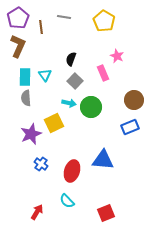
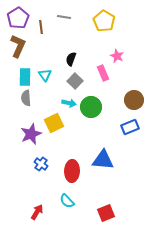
red ellipse: rotated 15 degrees counterclockwise
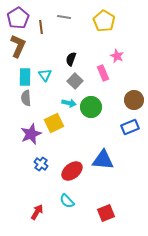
red ellipse: rotated 50 degrees clockwise
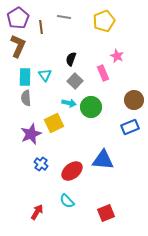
yellow pentagon: rotated 20 degrees clockwise
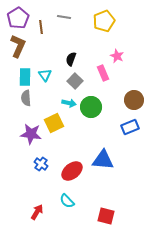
purple star: rotated 30 degrees clockwise
red square: moved 3 px down; rotated 36 degrees clockwise
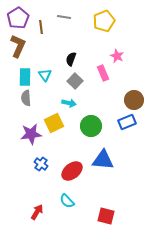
green circle: moved 19 px down
blue rectangle: moved 3 px left, 5 px up
purple star: rotated 15 degrees counterclockwise
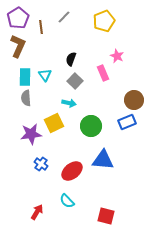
gray line: rotated 56 degrees counterclockwise
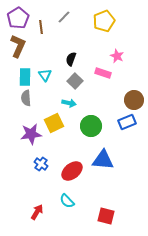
pink rectangle: rotated 49 degrees counterclockwise
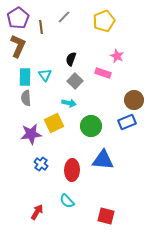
red ellipse: moved 1 px up; rotated 50 degrees counterclockwise
